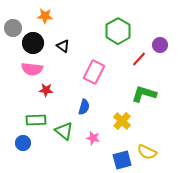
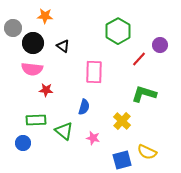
pink rectangle: rotated 25 degrees counterclockwise
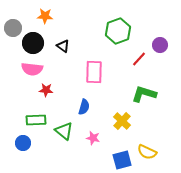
green hexagon: rotated 10 degrees clockwise
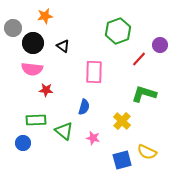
orange star: rotated 14 degrees counterclockwise
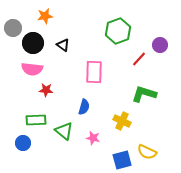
black triangle: moved 1 px up
yellow cross: rotated 18 degrees counterclockwise
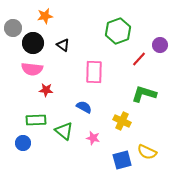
blue semicircle: rotated 77 degrees counterclockwise
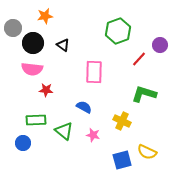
pink star: moved 3 px up
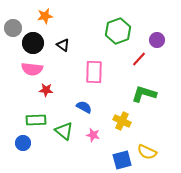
purple circle: moved 3 px left, 5 px up
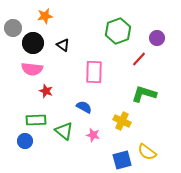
purple circle: moved 2 px up
red star: moved 1 px down; rotated 16 degrees clockwise
blue circle: moved 2 px right, 2 px up
yellow semicircle: rotated 12 degrees clockwise
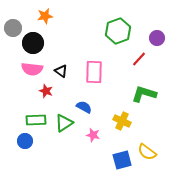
black triangle: moved 2 px left, 26 px down
green triangle: moved 8 px up; rotated 48 degrees clockwise
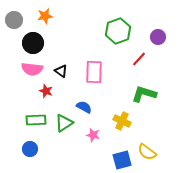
gray circle: moved 1 px right, 8 px up
purple circle: moved 1 px right, 1 px up
blue circle: moved 5 px right, 8 px down
